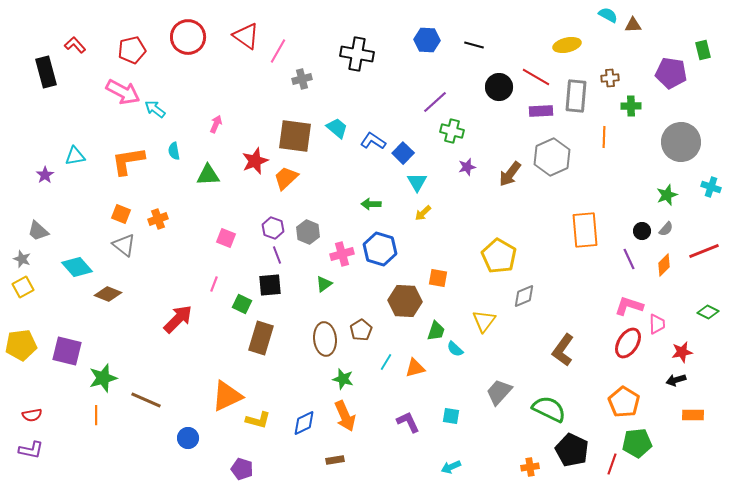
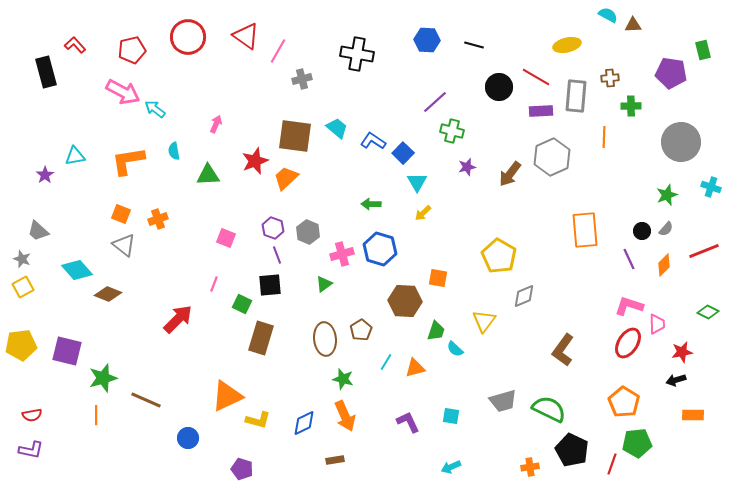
cyan diamond at (77, 267): moved 3 px down
gray trapezoid at (499, 392): moved 4 px right, 9 px down; rotated 148 degrees counterclockwise
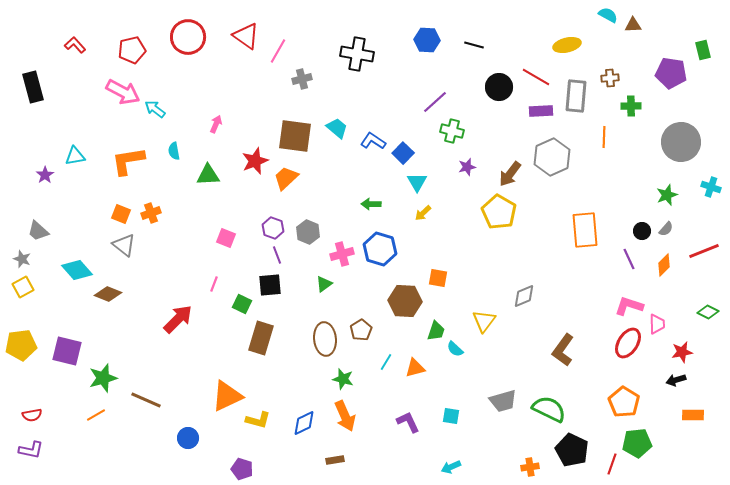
black rectangle at (46, 72): moved 13 px left, 15 px down
orange cross at (158, 219): moved 7 px left, 6 px up
yellow pentagon at (499, 256): moved 44 px up
orange line at (96, 415): rotated 60 degrees clockwise
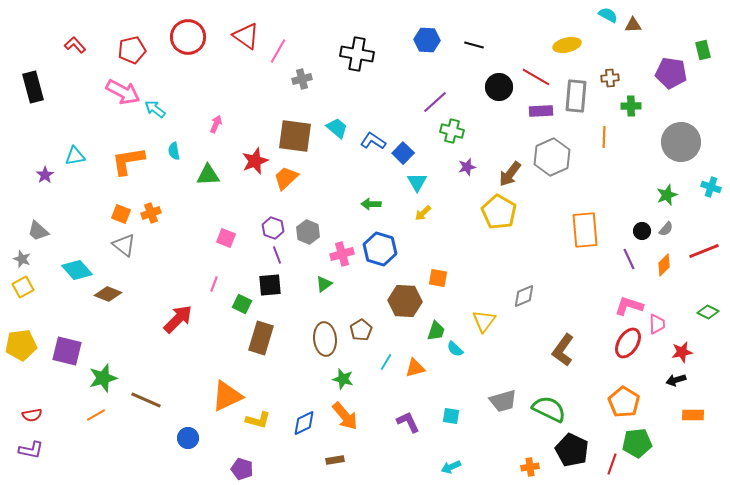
orange arrow at (345, 416): rotated 16 degrees counterclockwise
